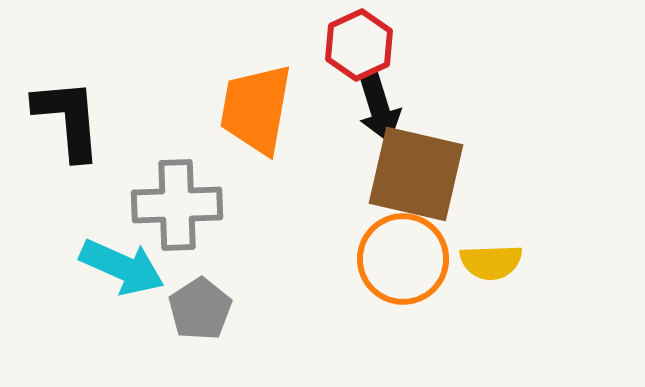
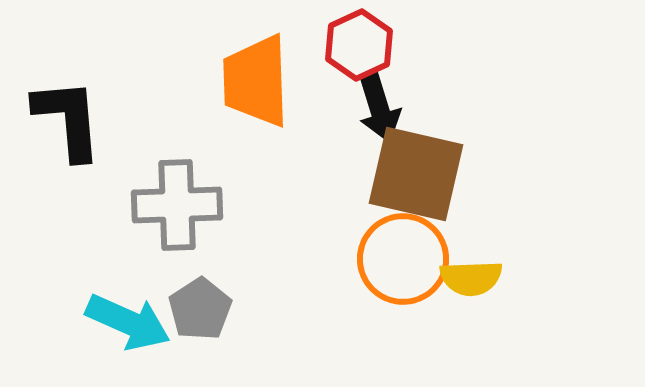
orange trapezoid: moved 28 px up; rotated 12 degrees counterclockwise
yellow semicircle: moved 20 px left, 16 px down
cyan arrow: moved 6 px right, 55 px down
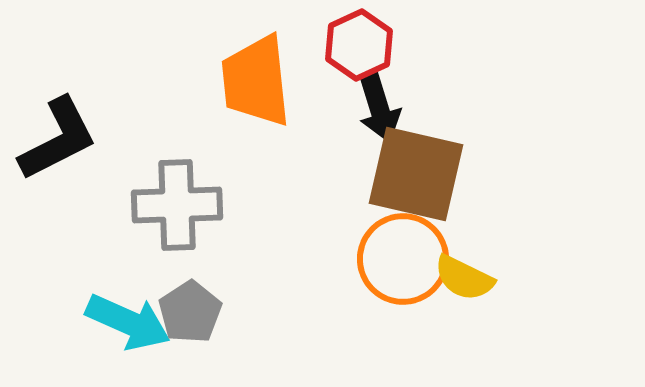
orange trapezoid: rotated 4 degrees counterclockwise
black L-shape: moved 10 px left, 20 px down; rotated 68 degrees clockwise
yellow semicircle: moved 7 px left; rotated 28 degrees clockwise
gray pentagon: moved 10 px left, 3 px down
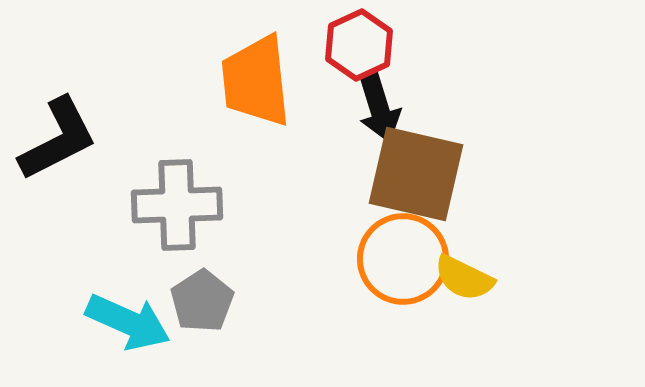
gray pentagon: moved 12 px right, 11 px up
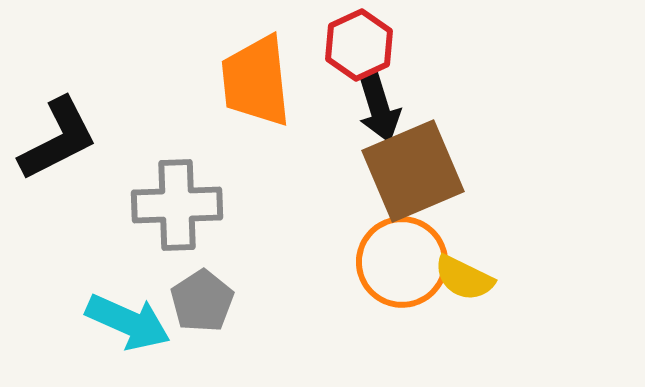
brown square: moved 3 px left, 3 px up; rotated 36 degrees counterclockwise
orange circle: moved 1 px left, 3 px down
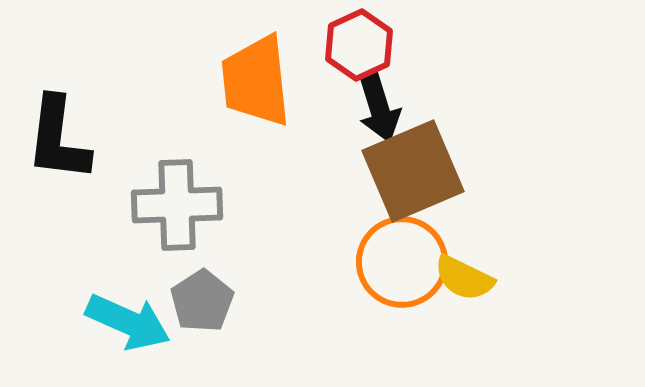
black L-shape: rotated 124 degrees clockwise
